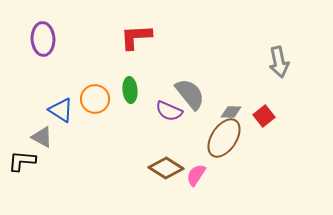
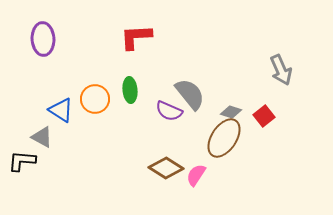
gray arrow: moved 2 px right, 8 px down; rotated 12 degrees counterclockwise
gray diamond: rotated 15 degrees clockwise
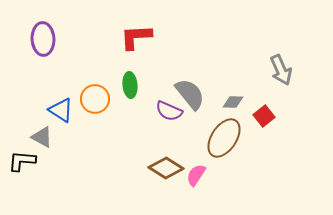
green ellipse: moved 5 px up
gray diamond: moved 2 px right, 10 px up; rotated 15 degrees counterclockwise
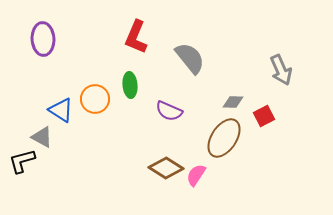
red L-shape: rotated 64 degrees counterclockwise
gray semicircle: moved 36 px up
red square: rotated 10 degrees clockwise
black L-shape: rotated 20 degrees counterclockwise
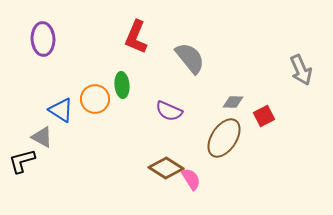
gray arrow: moved 20 px right
green ellipse: moved 8 px left
pink semicircle: moved 5 px left, 4 px down; rotated 115 degrees clockwise
